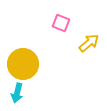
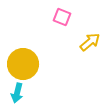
pink square: moved 1 px right, 6 px up
yellow arrow: moved 1 px right, 1 px up
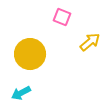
yellow circle: moved 7 px right, 10 px up
cyan arrow: moved 4 px right; rotated 48 degrees clockwise
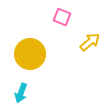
cyan arrow: rotated 42 degrees counterclockwise
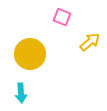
cyan arrow: rotated 24 degrees counterclockwise
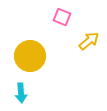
yellow arrow: moved 1 px left, 1 px up
yellow circle: moved 2 px down
